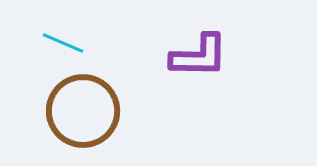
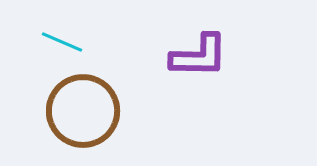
cyan line: moved 1 px left, 1 px up
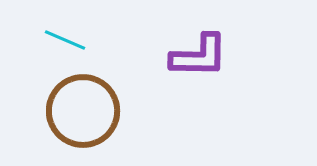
cyan line: moved 3 px right, 2 px up
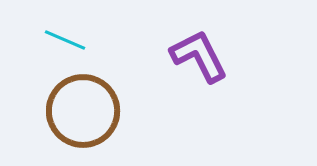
purple L-shape: rotated 118 degrees counterclockwise
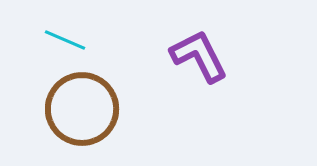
brown circle: moved 1 px left, 2 px up
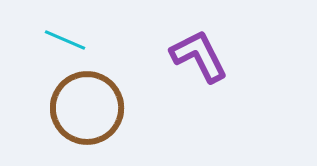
brown circle: moved 5 px right, 1 px up
